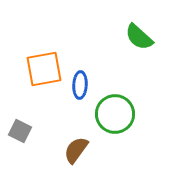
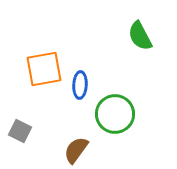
green semicircle: moved 1 px right, 1 px up; rotated 20 degrees clockwise
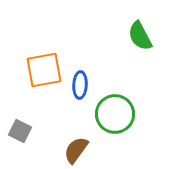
orange square: moved 1 px down
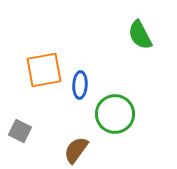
green semicircle: moved 1 px up
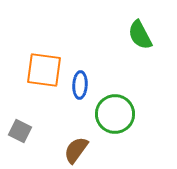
orange square: rotated 18 degrees clockwise
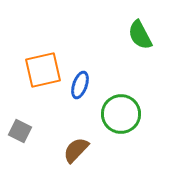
orange square: moved 1 px left; rotated 21 degrees counterclockwise
blue ellipse: rotated 16 degrees clockwise
green circle: moved 6 px right
brown semicircle: rotated 8 degrees clockwise
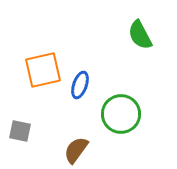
gray square: rotated 15 degrees counterclockwise
brown semicircle: rotated 8 degrees counterclockwise
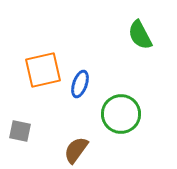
blue ellipse: moved 1 px up
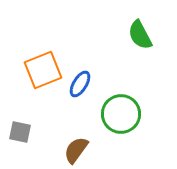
orange square: rotated 9 degrees counterclockwise
blue ellipse: rotated 12 degrees clockwise
gray square: moved 1 px down
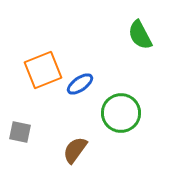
blue ellipse: rotated 24 degrees clockwise
green circle: moved 1 px up
brown semicircle: moved 1 px left
